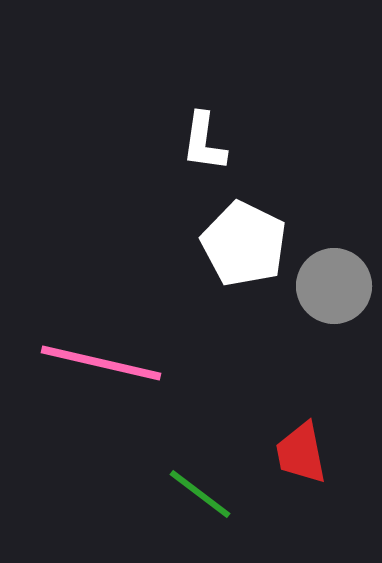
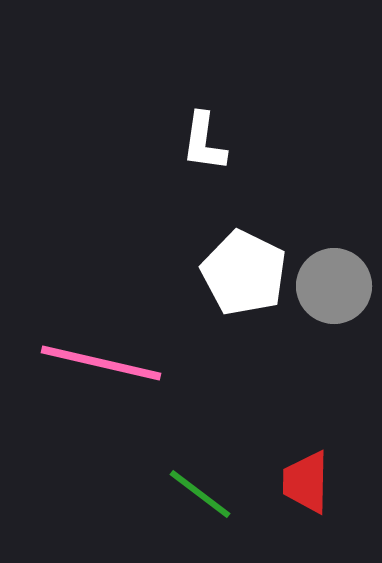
white pentagon: moved 29 px down
red trapezoid: moved 5 px right, 29 px down; rotated 12 degrees clockwise
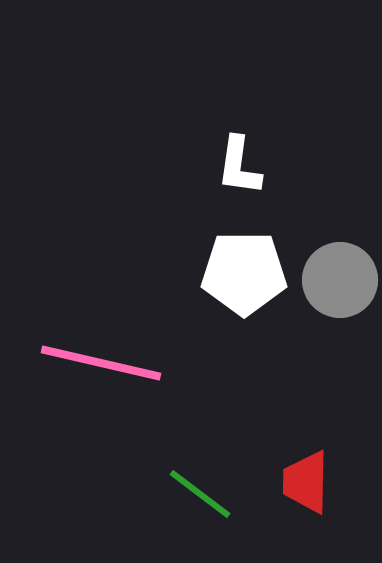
white L-shape: moved 35 px right, 24 px down
white pentagon: rotated 26 degrees counterclockwise
gray circle: moved 6 px right, 6 px up
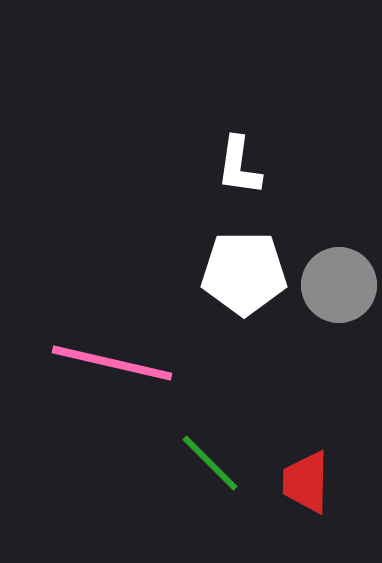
gray circle: moved 1 px left, 5 px down
pink line: moved 11 px right
green line: moved 10 px right, 31 px up; rotated 8 degrees clockwise
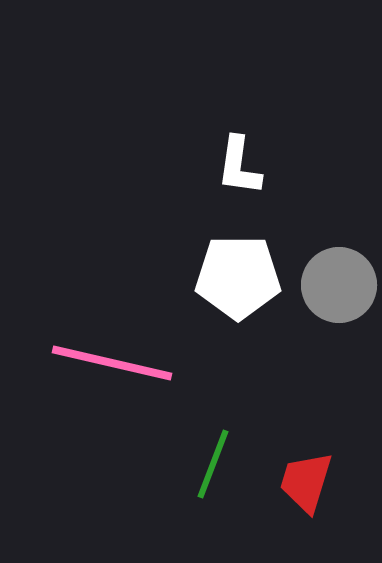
white pentagon: moved 6 px left, 4 px down
green line: moved 3 px right, 1 px down; rotated 66 degrees clockwise
red trapezoid: rotated 16 degrees clockwise
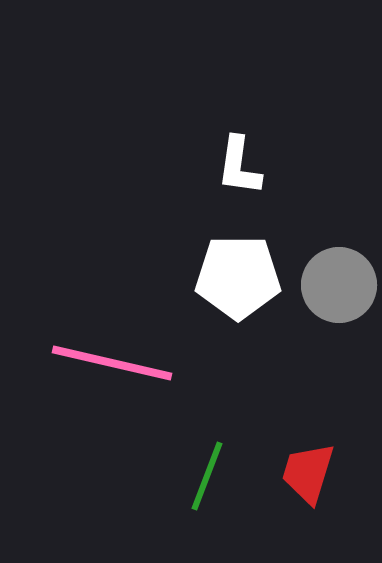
green line: moved 6 px left, 12 px down
red trapezoid: moved 2 px right, 9 px up
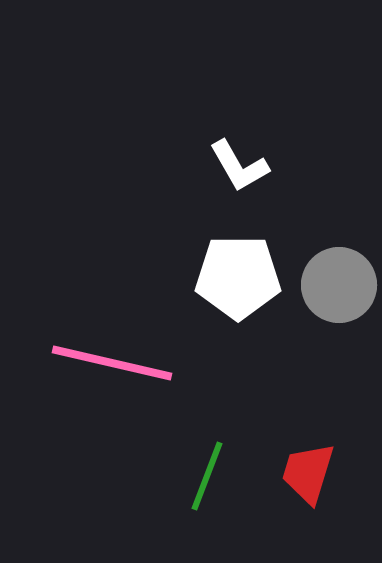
white L-shape: rotated 38 degrees counterclockwise
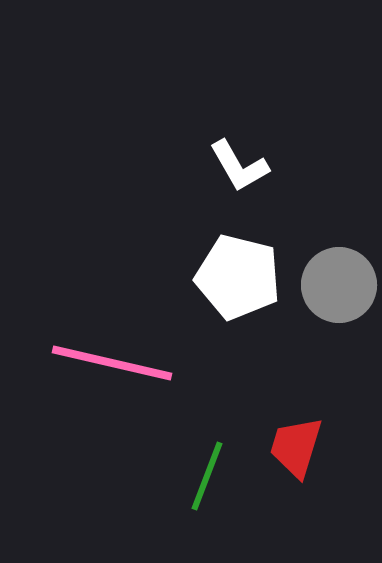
white pentagon: rotated 14 degrees clockwise
red trapezoid: moved 12 px left, 26 px up
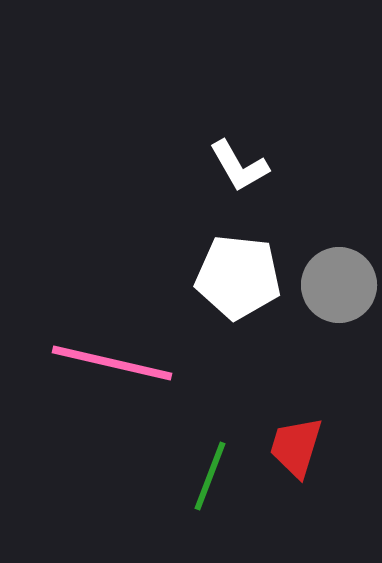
white pentagon: rotated 8 degrees counterclockwise
green line: moved 3 px right
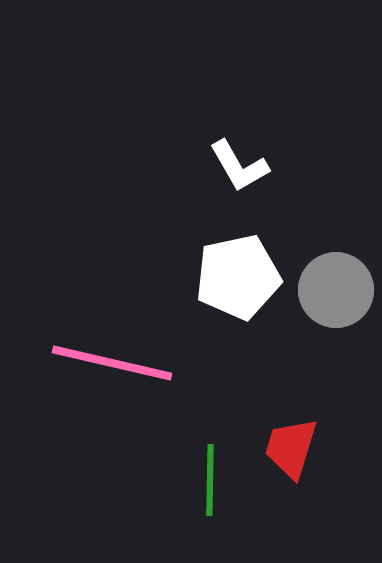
white pentagon: rotated 18 degrees counterclockwise
gray circle: moved 3 px left, 5 px down
red trapezoid: moved 5 px left, 1 px down
green line: moved 4 px down; rotated 20 degrees counterclockwise
